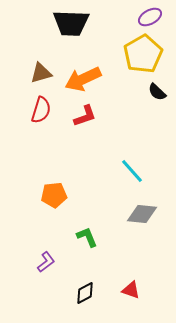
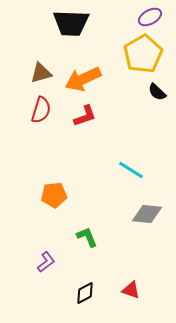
cyan line: moved 1 px left, 1 px up; rotated 16 degrees counterclockwise
gray diamond: moved 5 px right
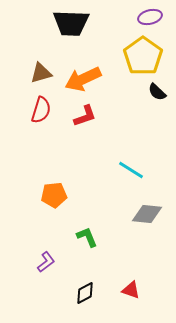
purple ellipse: rotated 15 degrees clockwise
yellow pentagon: moved 2 px down; rotated 6 degrees counterclockwise
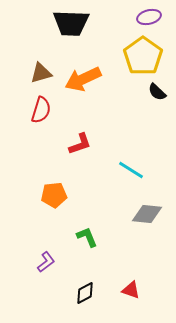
purple ellipse: moved 1 px left
red L-shape: moved 5 px left, 28 px down
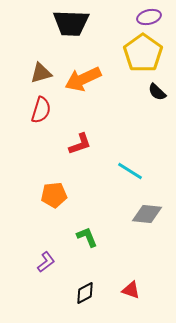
yellow pentagon: moved 3 px up
cyan line: moved 1 px left, 1 px down
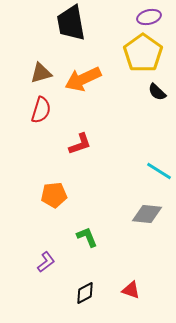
black trapezoid: rotated 78 degrees clockwise
cyan line: moved 29 px right
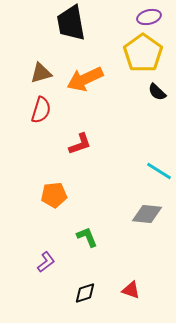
orange arrow: moved 2 px right
black diamond: rotated 10 degrees clockwise
